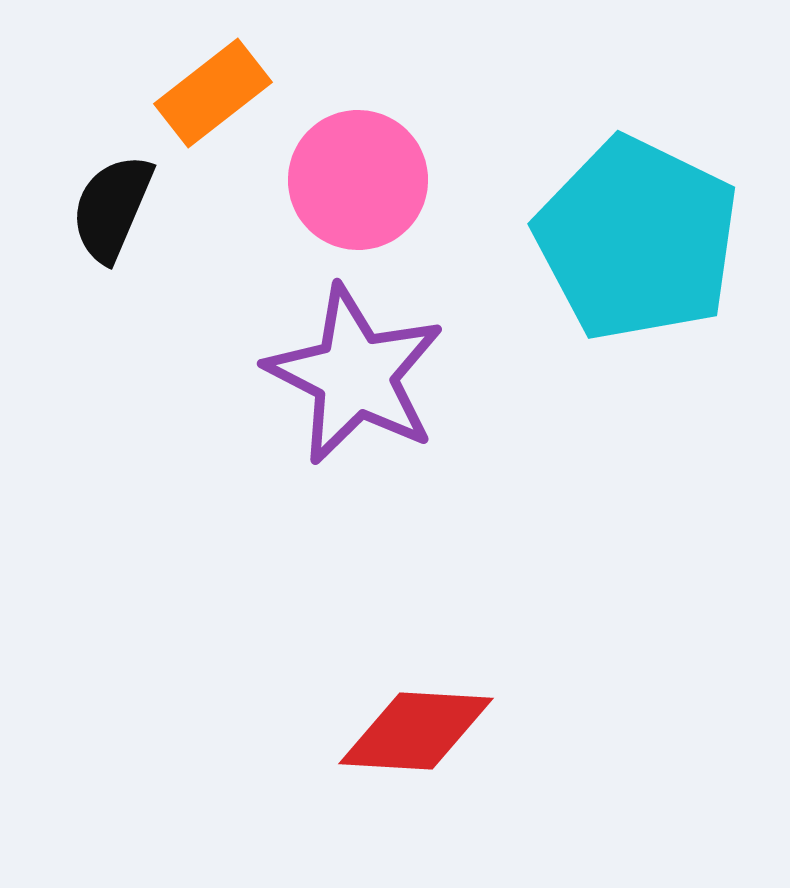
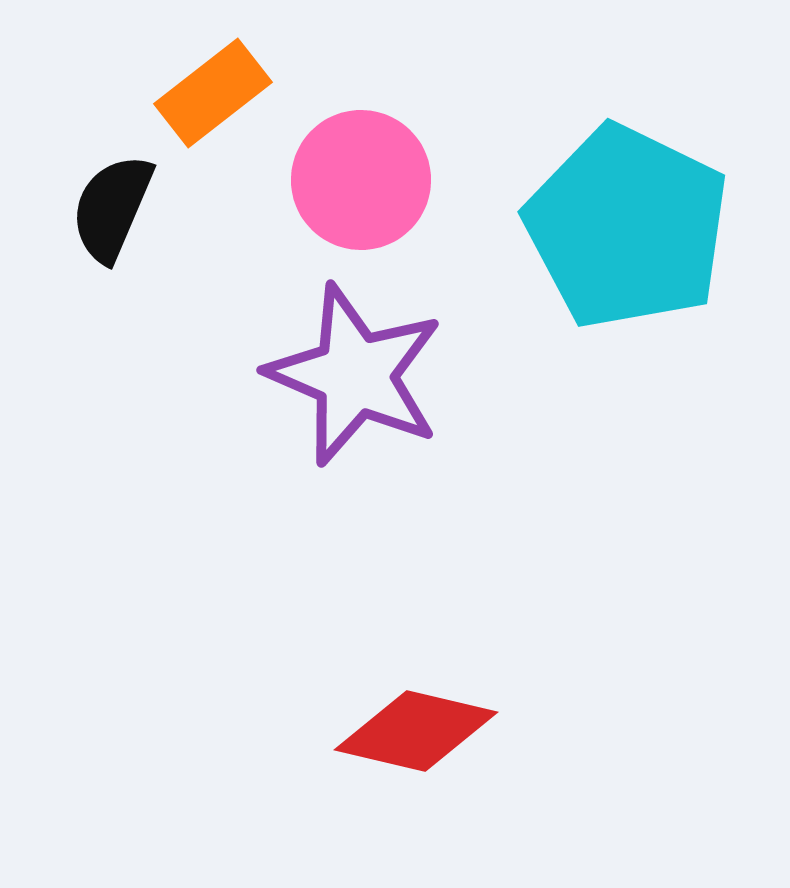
pink circle: moved 3 px right
cyan pentagon: moved 10 px left, 12 px up
purple star: rotated 4 degrees counterclockwise
red diamond: rotated 10 degrees clockwise
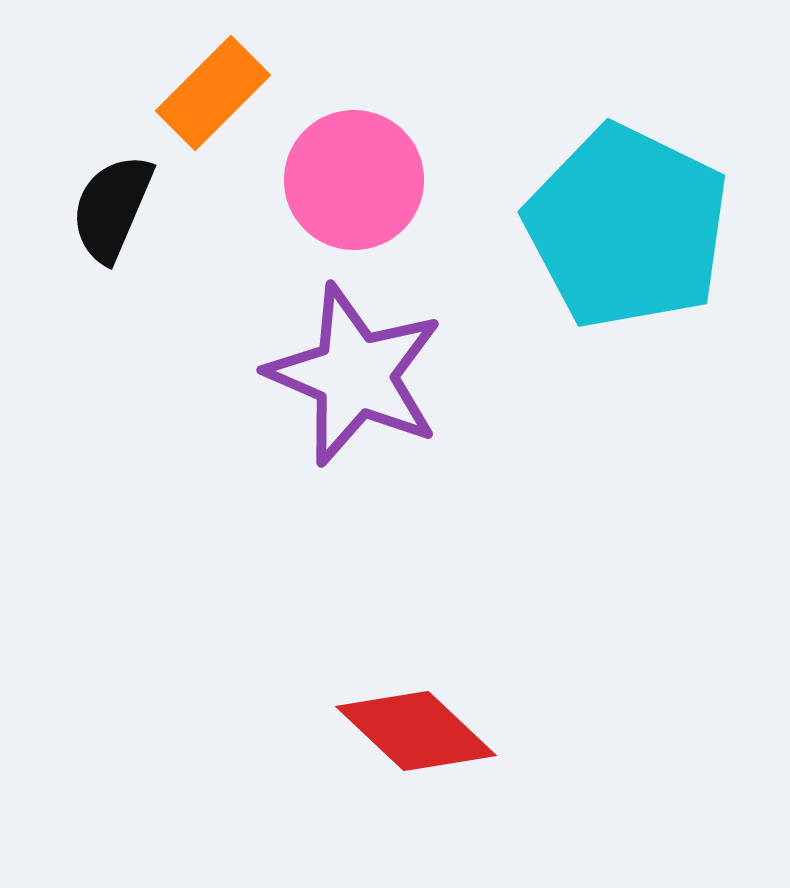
orange rectangle: rotated 7 degrees counterclockwise
pink circle: moved 7 px left
red diamond: rotated 30 degrees clockwise
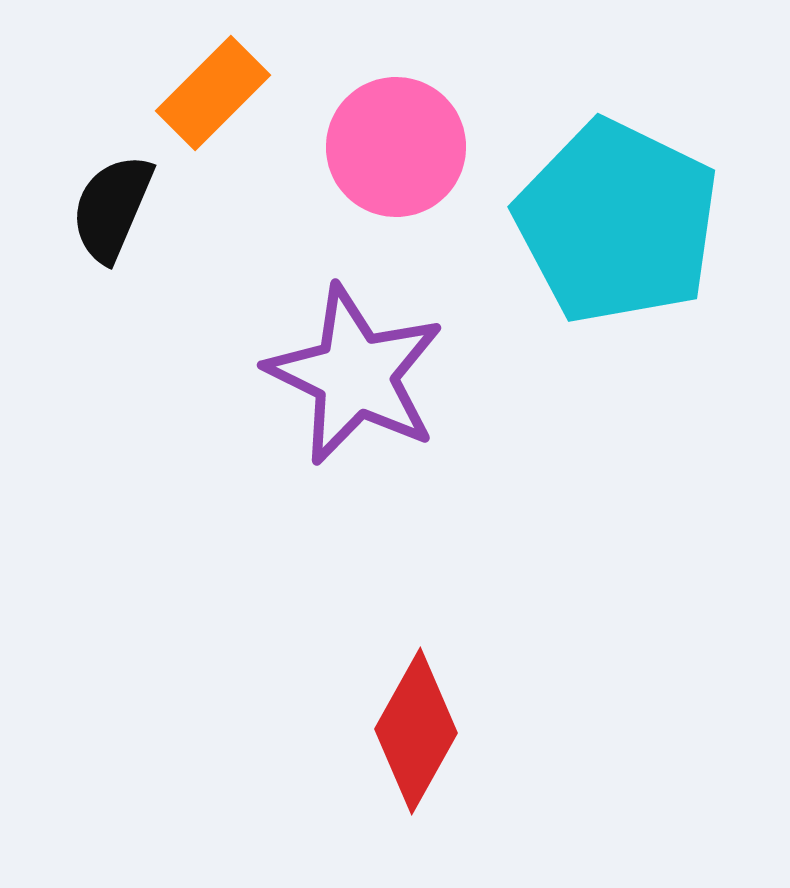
pink circle: moved 42 px right, 33 px up
cyan pentagon: moved 10 px left, 5 px up
purple star: rotated 3 degrees clockwise
red diamond: rotated 76 degrees clockwise
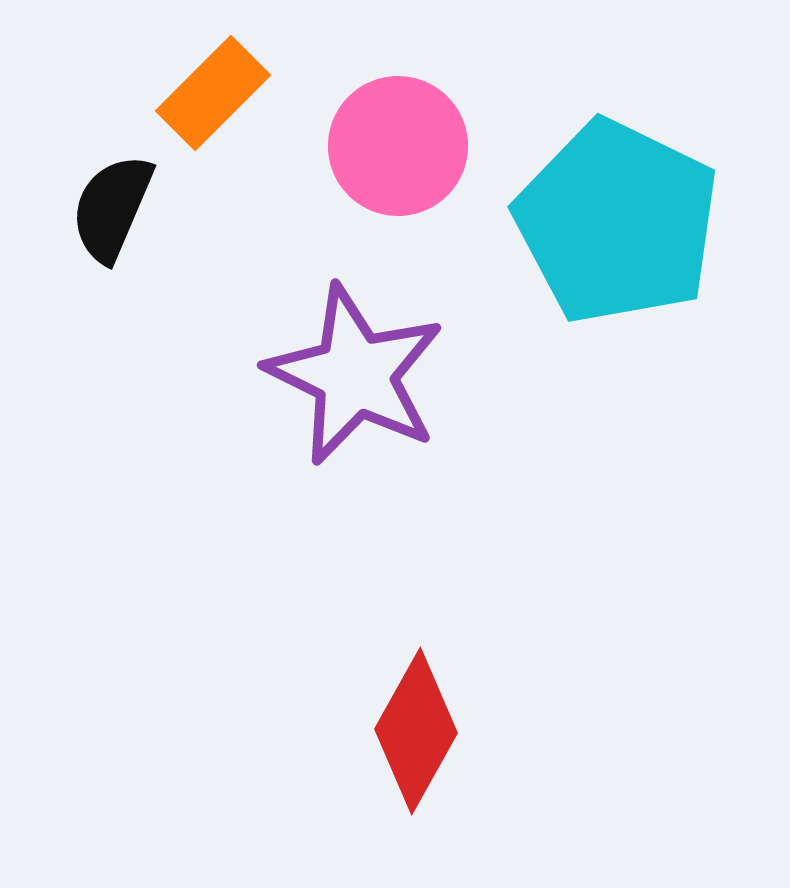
pink circle: moved 2 px right, 1 px up
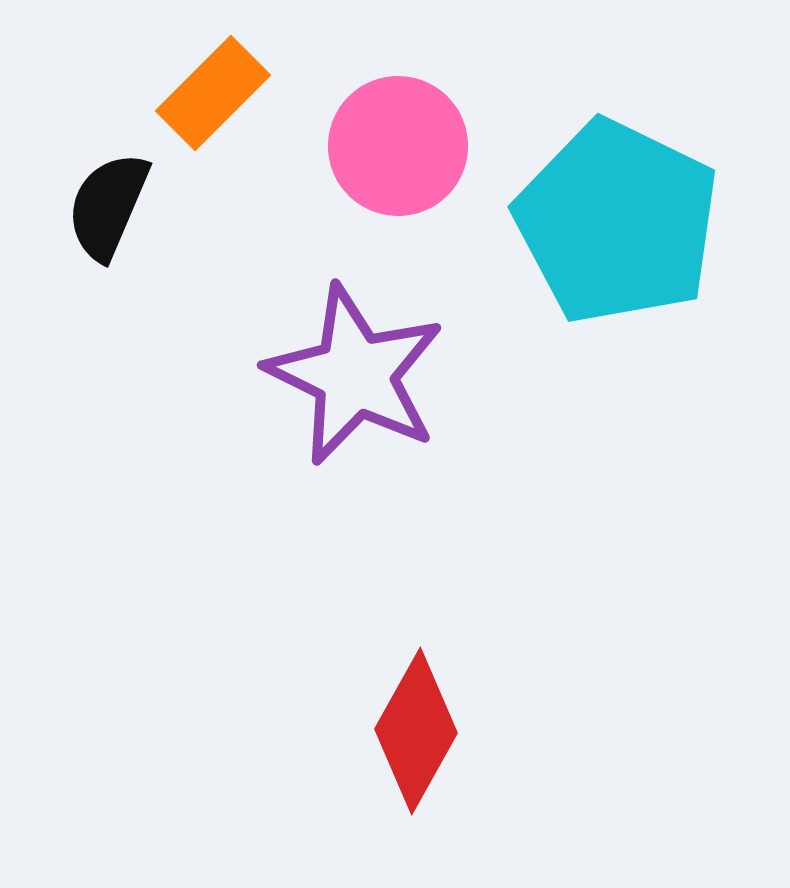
black semicircle: moved 4 px left, 2 px up
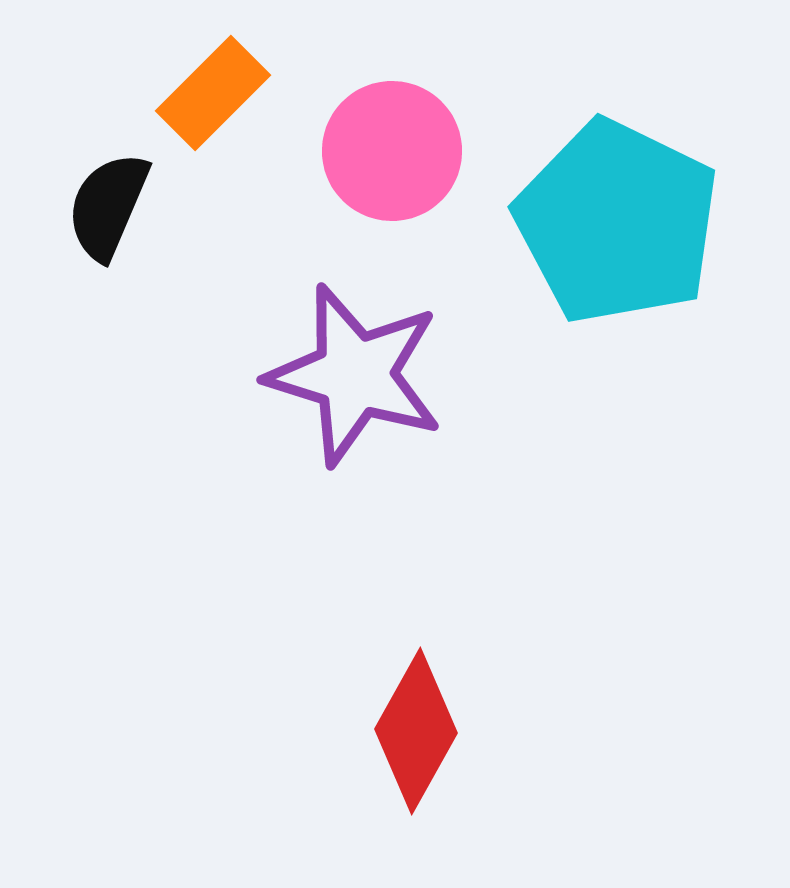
pink circle: moved 6 px left, 5 px down
purple star: rotated 9 degrees counterclockwise
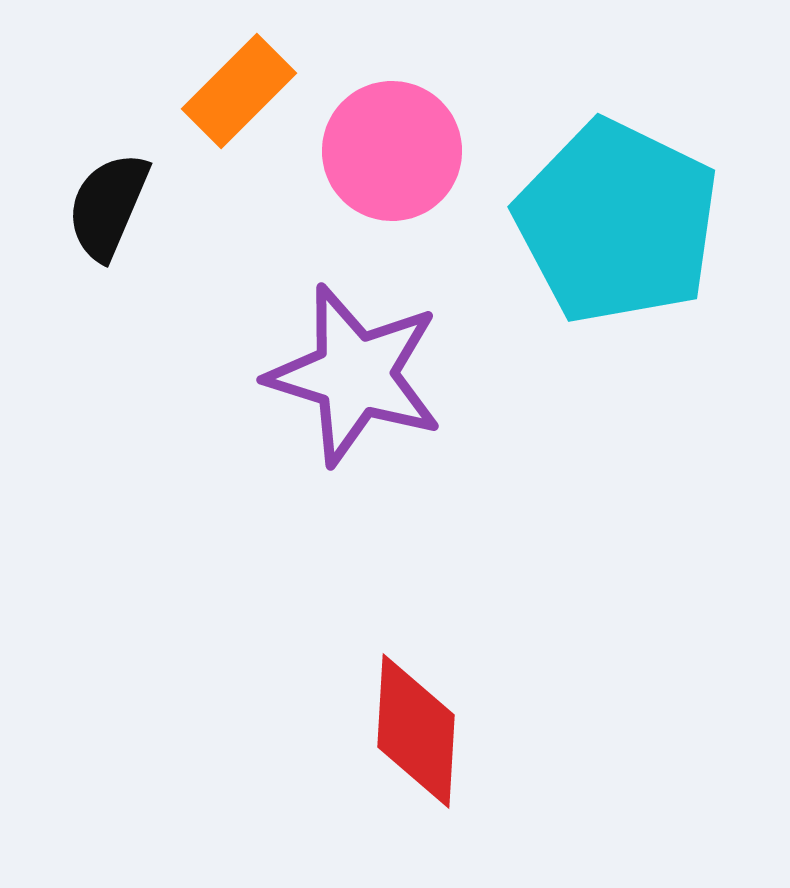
orange rectangle: moved 26 px right, 2 px up
red diamond: rotated 26 degrees counterclockwise
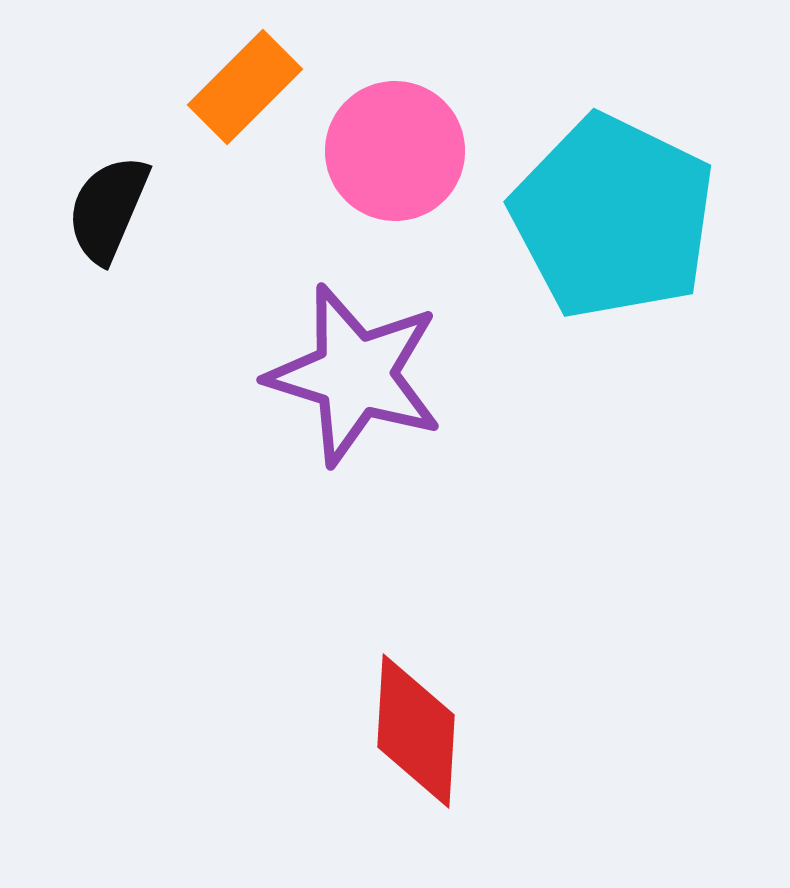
orange rectangle: moved 6 px right, 4 px up
pink circle: moved 3 px right
black semicircle: moved 3 px down
cyan pentagon: moved 4 px left, 5 px up
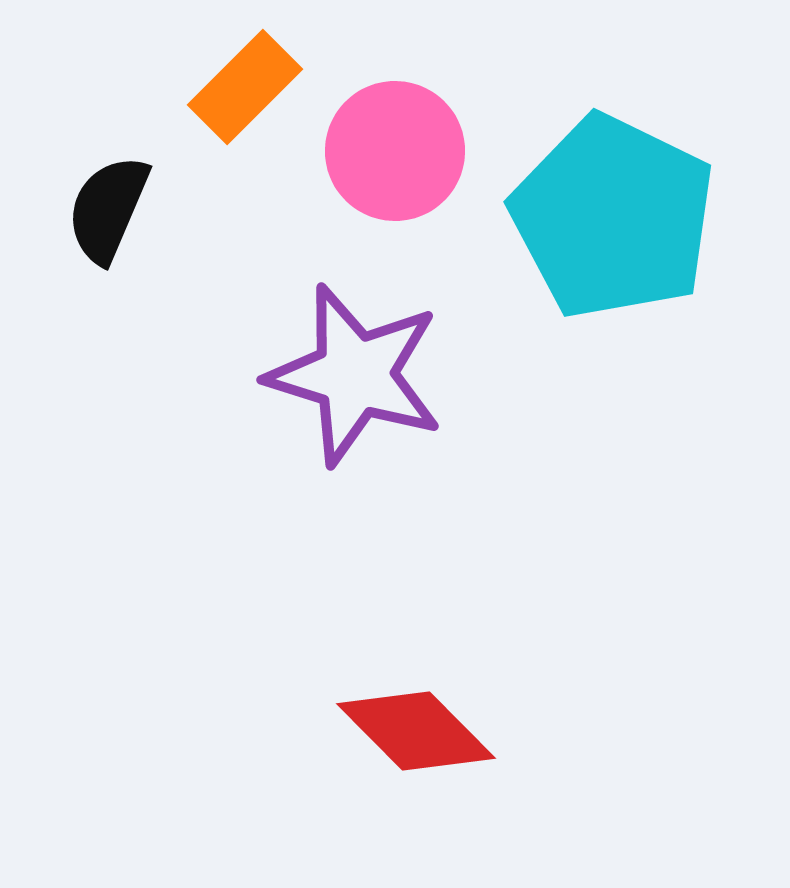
red diamond: rotated 48 degrees counterclockwise
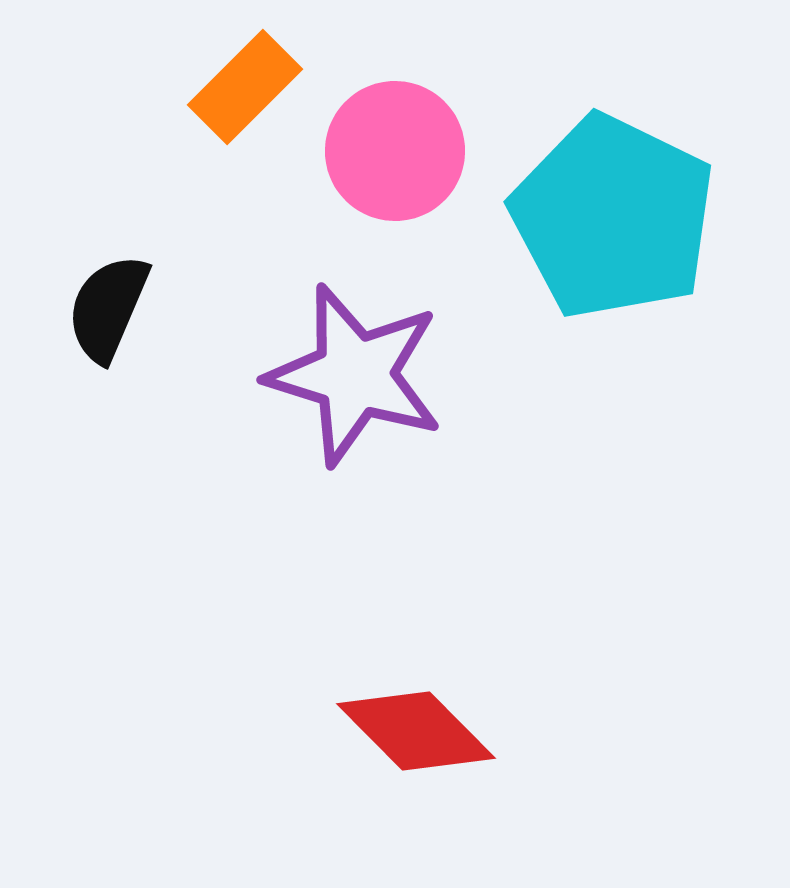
black semicircle: moved 99 px down
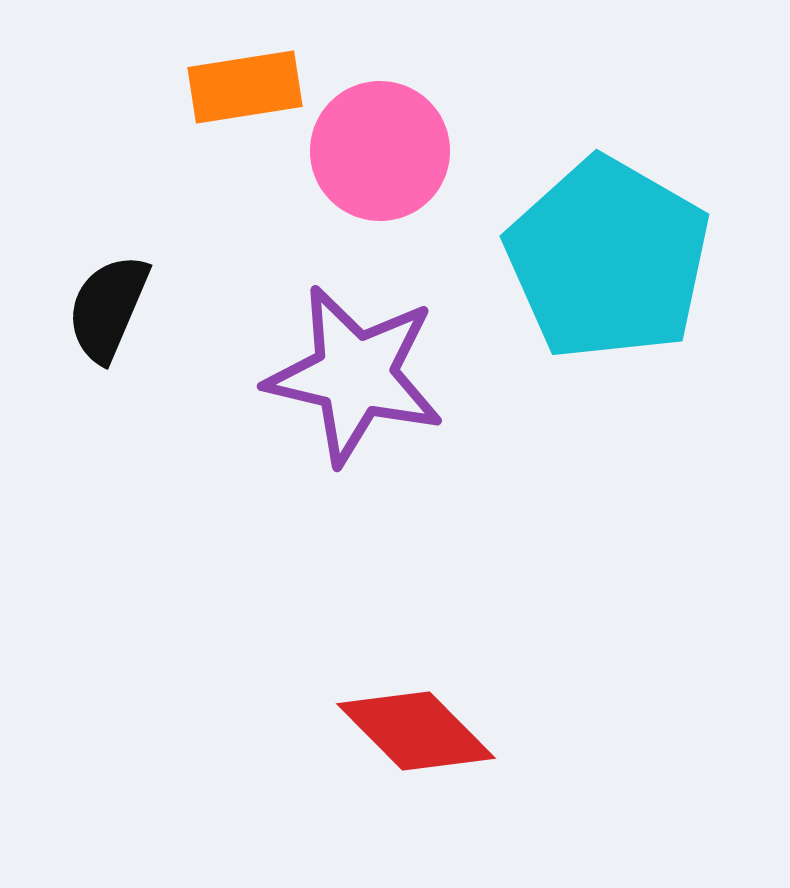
orange rectangle: rotated 36 degrees clockwise
pink circle: moved 15 px left
cyan pentagon: moved 5 px left, 42 px down; rotated 4 degrees clockwise
purple star: rotated 4 degrees counterclockwise
